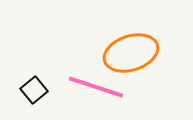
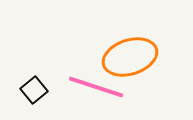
orange ellipse: moved 1 px left, 4 px down
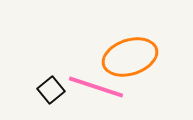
black square: moved 17 px right
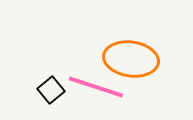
orange ellipse: moved 1 px right, 2 px down; rotated 26 degrees clockwise
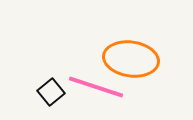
black square: moved 2 px down
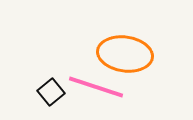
orange ellipse: moved 6 px left, 5 px up
